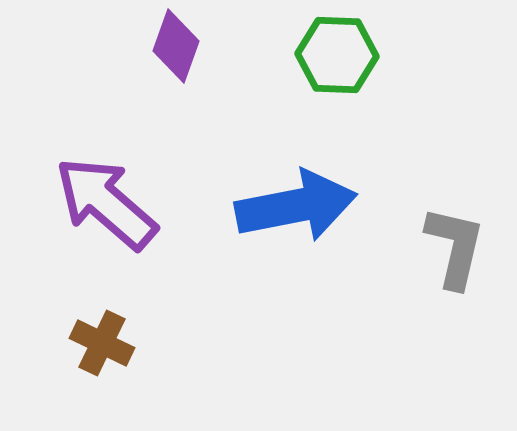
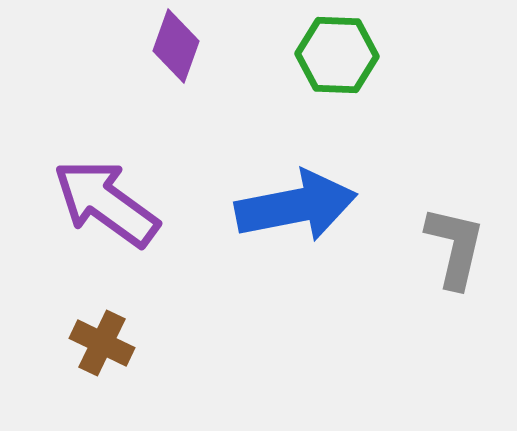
purple arrow: rotated 5 degrees counterclockwise
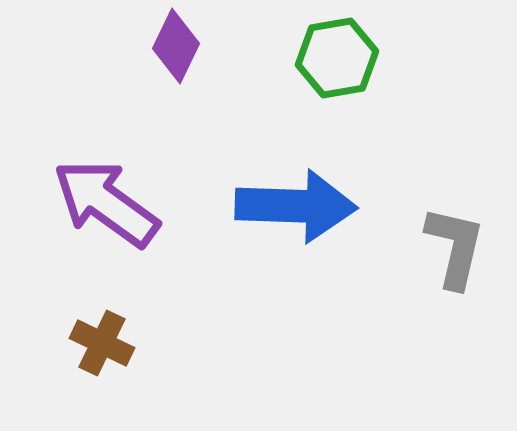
purple diamond: rotated 6 degrees clockwise
green hexagon: moved 3 px down; rotated 12 degrees counterclockwise
blue arrow: rotated 13 degrees clockwise
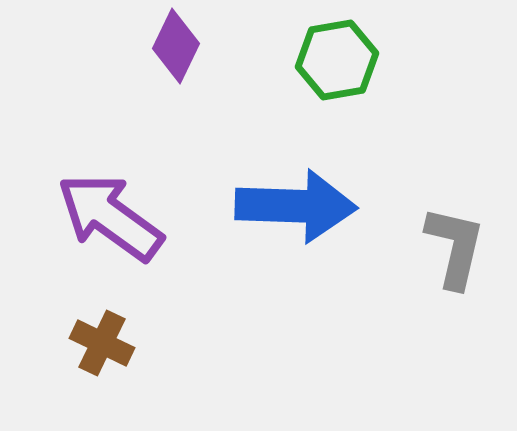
green hexagon: moved 2 px down
purple arrow: moved 4 px right, 14 px down
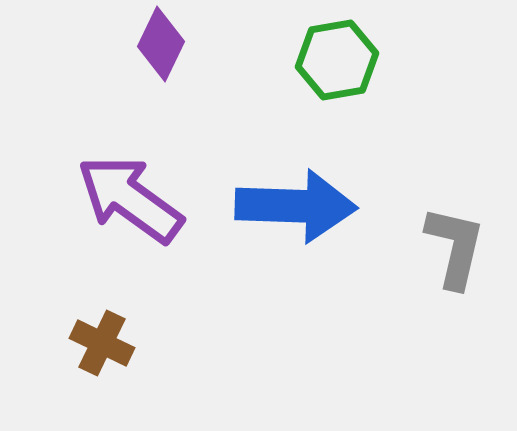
purple diamond: moved 15 px left, 2 px up
purple arrow: moved 20 px right, 18 px up
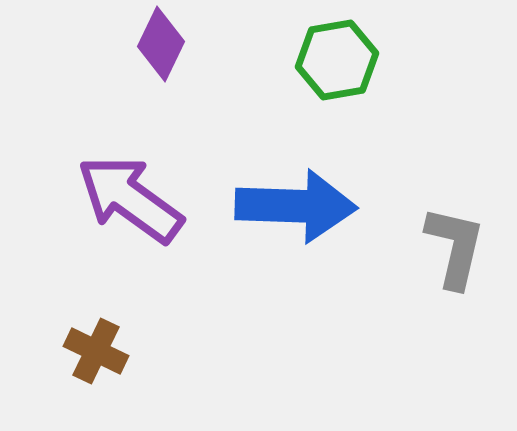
brown cross: moved 6 px left, 8 px down
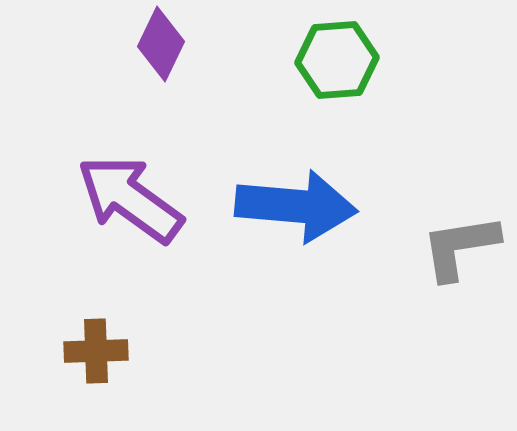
green hexagon: rotated 6 degrees clockwise
blue arrow: rotated 3 degrees clockwise
gray L-shape: moved 5 px right; rotated 112 degrees counterclockwise
brown cross: rotated 28 degrees counterclockwise
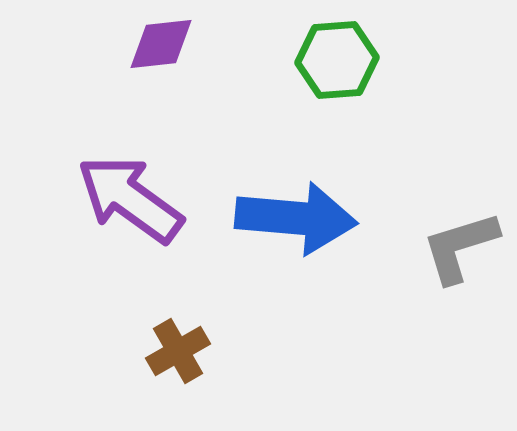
purple diamond: rotated 58 degrees clockwise
blue arrow: moved 12 px down
gray L-shape: rotated 8 degrees counterclockwise
brown cross: moved 82 px right; rotated 28 degrees counterclockwise
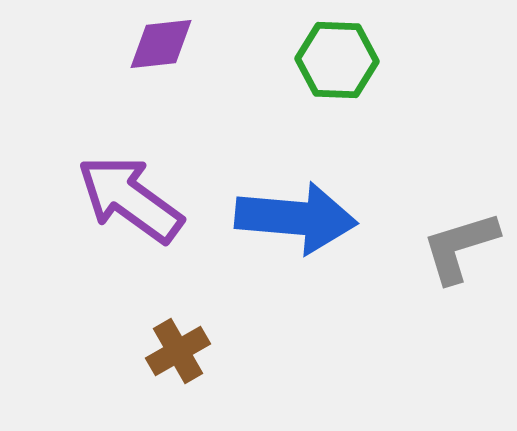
green hexagon: rotated 6 degrees clockwise
